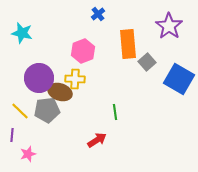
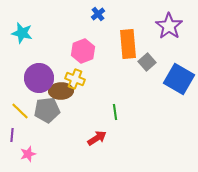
yellow cross: rotated 18 degrees clockwise
brown ellipse: moved 1 px right, 1 px up; rotated 20 degrees counterclockwise
red arrow: moved 2 px up
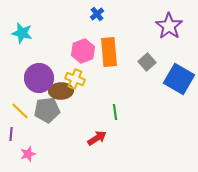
blue cross: moved 1 px left
orange rectangle: moved 19 px left, 8 px down
purple line: moved 1 px left, 1 px up
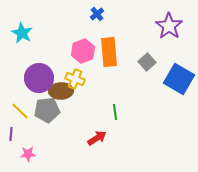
cyan star: rotated 15 degrees clockwise
pink star: rotated 14 degrees clockwise
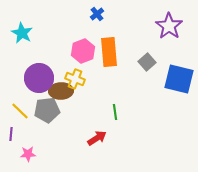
blue square: rotated 16 degrees counterclockwise
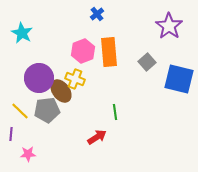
brown ellipse: rotated 55 degrees clockwise
red arrow: moved 1 px up
